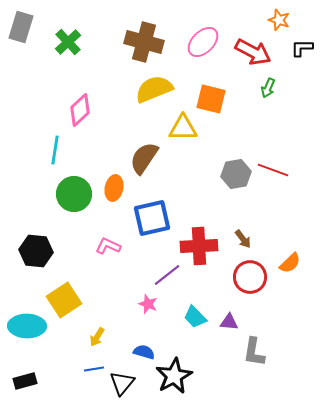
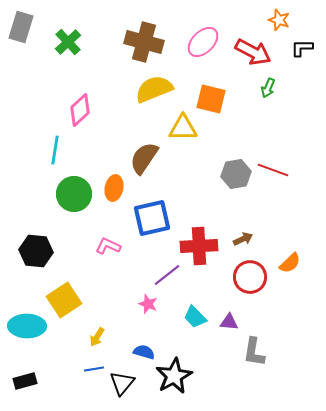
brown arrow: rotated 78 degrees counterclockwise
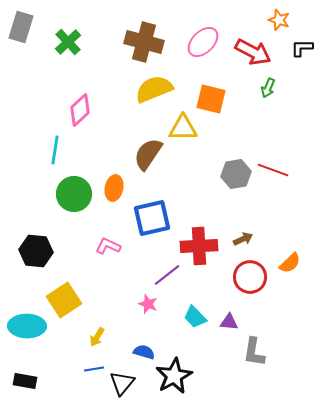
brown semicircle: moved 4 px right, 4 px up
black rectangle: rotated 25 degrees clockwise
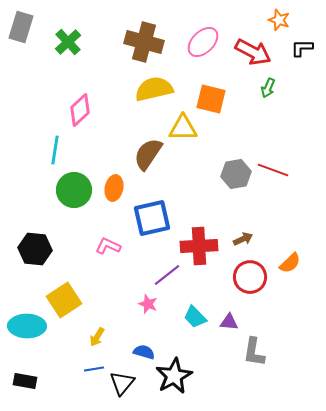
yellow semicircle: rotated 9 degrees clockwise
green circle: moved 4 px up
black hexagon: moved 1 px left, 2 px up
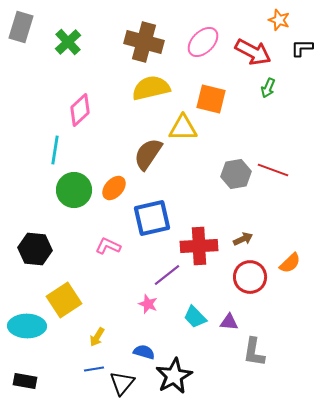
yellow semicircle: moved 3 px left, 1 px up
orange ellipse: rotated 30 degrees clockwise
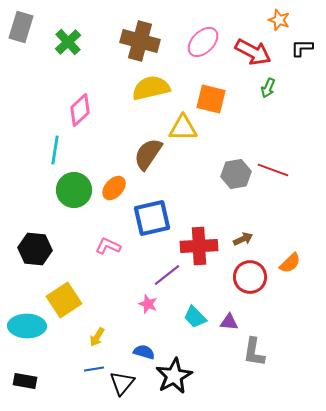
brown cross: moved 4 px left, 1 px up
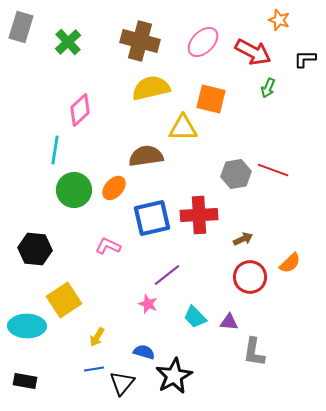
black L-shape: moved 3 px right, 11 px down
brown semicircle: moved 2 px left, 2 px down; rotated 48 degrees clockwise
red cross: moved 31 px up
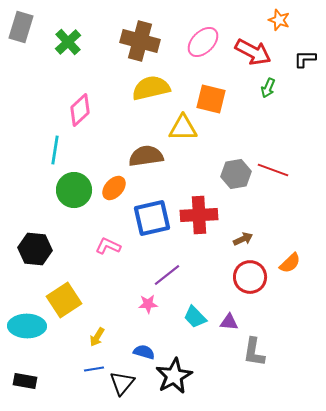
pink star: rotated 24 degrees counterclockwise
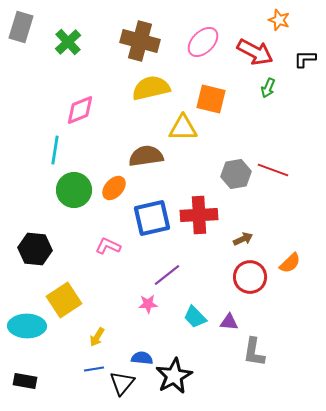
red arrow: moved 2 px right
pink diamond: rotated 20 degrees clockwise
blue semicircle: moved 2 px left, 6 px down; rotated 10 degrees counterclockwise
